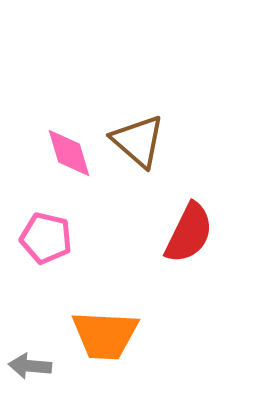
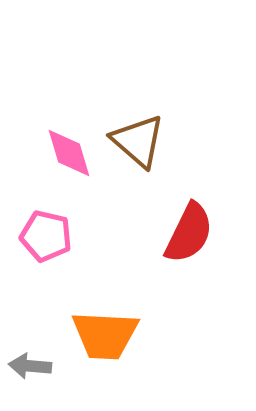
pink pentagon: moved 2 px up
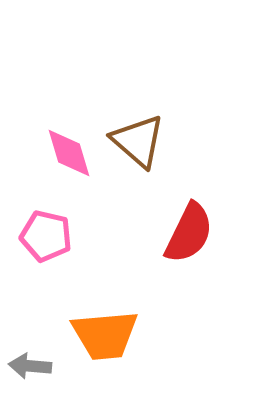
orange trapezoid: rotated 8 degrees counterclockwise
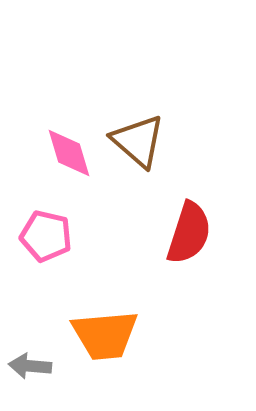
red semicircle: rotated 8 degrees counterclockwise
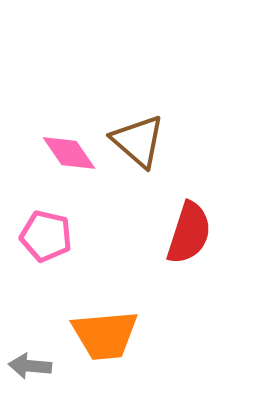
pink diamond: rotated 18 degrees counterclockwise
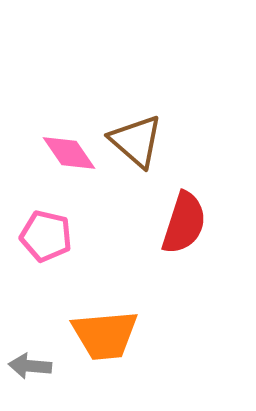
brown triangle: moved 2 px left
red semicircle: moved 5 px left, 10 px up
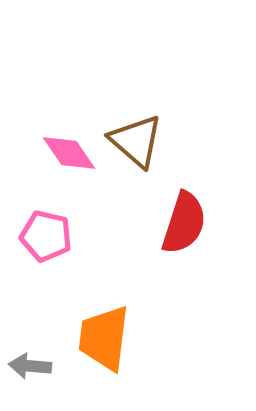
orange trapezoid: moved 1 px left, 3 px down; rotated 102 degrees clockwise
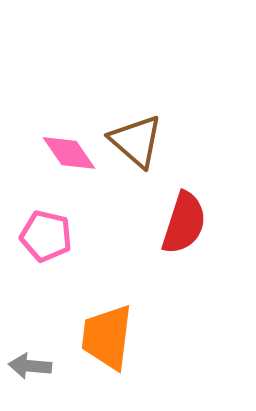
orange trapezoid: moved 3 px right, 1 px up
